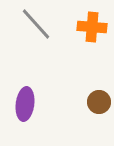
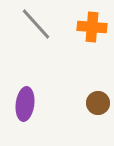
brown circle: moved 1 px left, 1 px down
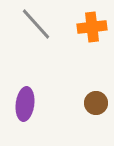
orange cross: rotated 12 degrees counterclockwise
brown circle: moved 2 px left
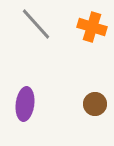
orange cross: rotated 24 degrees clockwise
brown circle: moved 1 px left, 1 px down
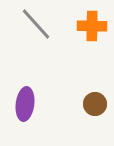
orange cross: moved 1 px up; rotated 16 degrees counterclockwise
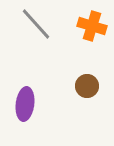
orange cross: rotated 16 degrees clockwise
brown circle: moved 8 px left, 18 px up
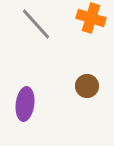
orange cross: moved 1 px left, 8 px up
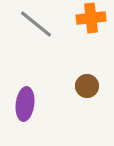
orange cross: rotated 24 degrees counterclockwise
gray line: rotated 9 degrees counterclockwise
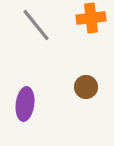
gray line: moved 1 px down; rotated 12 degrees clockwise
brown circle: moved 1 px left, 1 px down
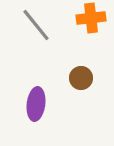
brown circle: moved 5 px left, 9 px up
purple ellipse: moved 11 px right
